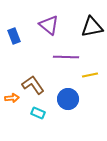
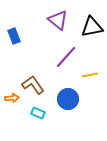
purple triangle: moved 9 px right, 5 px up
purple line: rotated 50 degrees counterclockwise
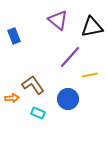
purple line: moved 4 px right
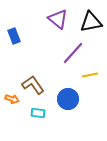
purple triangle: moved 1 px up
black triangle: moved 1 px left, 5 px up
purple line: moved 3 px right, 4 px up
orange arrow: moved 1 px down; rotated 24 degrees clockwise
cyan rectangle: rotated 16 degrees counterclockwise
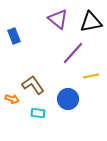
yellow line: moved 1 px right, 1 px down
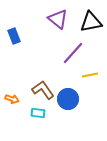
yellow line: moved 1 px left, 1 px up
brown L-shape: moved 10 px right, 5 px down
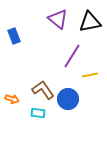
black triangle: moved 1 px left
purple line: moved 1 px left, 3 px down; rotated 10 degrees counterclockwise
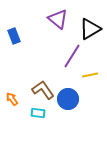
black triangle: moved 7 px down; rotated 20 degrees counterclockwise
orange arrow: rotated 144 degrees counterclockwise
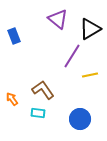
blue circle: moved 12 px right, 20 px down
